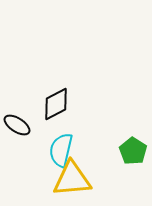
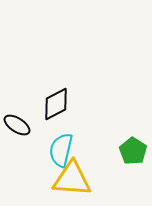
yellow triangle: rotated 9 degrees clockwise
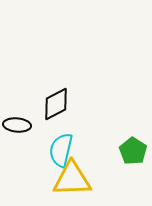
black ellipse: rotated 28 degrees counterclockwise
yellow triangle: rotated 6 degrees counterclockwise
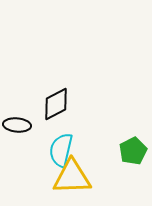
green pentagon: rotated 12 degrees clockwise
yellow triangle: moved 2 px up
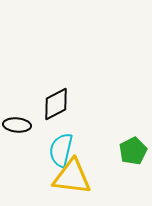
yellow triangle: rotated 9 degrees clockwise
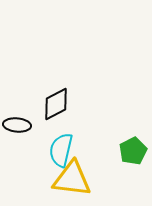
yellow triangle: moved 2 px down
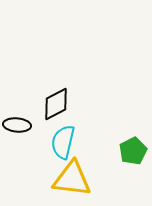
cyan semicircle: moved 2 px right, 8 px up
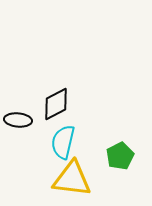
black ellipse: moved 1 px right, 5 px up
green pentagon: moved 13 px left, 5 px down
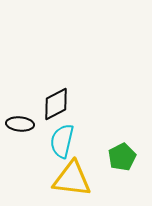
black ellipse: moved 2 px right, 4 px down
cyan semicircle: moved 1 px left, 1 px up
green pentagon: moved 2 px right, 1 px down
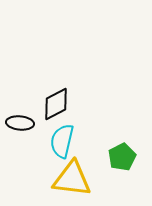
black ellipse: moved 1 px up
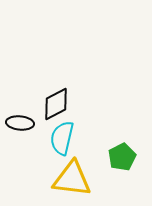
cyan semicircle: moved 3 px up
